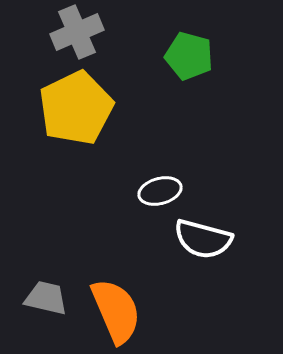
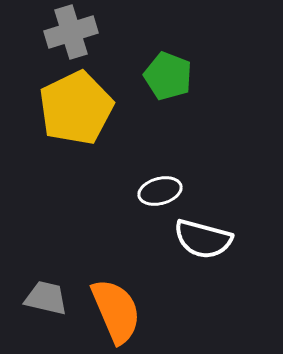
gray cross: moved 6 px left; rotated 6 degrees clockwise
green pentagon: moved 21 px left, 20 px down; rotated 6 degrees clockwise
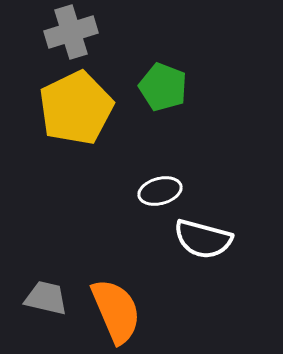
green pentagon: moved 5 px left, 11 px down
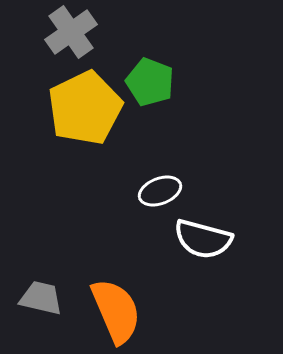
gray cross: rotated 18 degrees counterclockwise
green pentagon: moved 13 px left, 5 px up
yellow pentagon: moved 9 px right
white ellipse: rotated 6 degrees counterclockwise
gray trapezoid: moved 5 px left
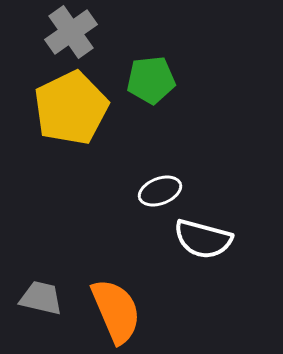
green pentagon: moved 1 px right, 2 px up; rotated 27 degrees counterclockwise
yellow pentagon: moved 14 px left
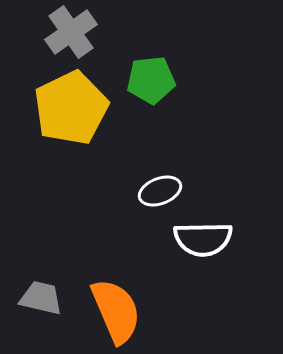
white semicircle: rotated 16 degrees counterclockwise
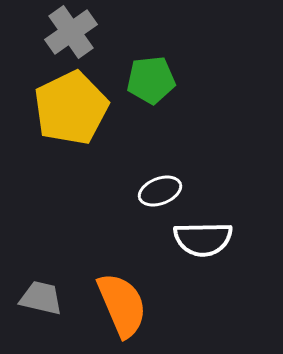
orange semicircle: moved 6 px right, 6 px up
